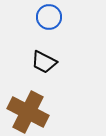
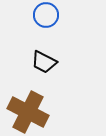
blue circle: moved 3 px left, 2 px up
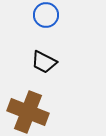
brown cross: rotated 6 degrees counterclockwise
